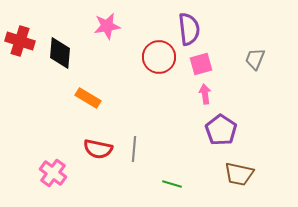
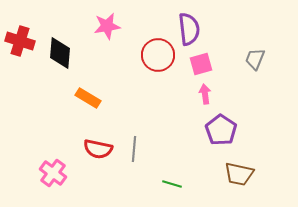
red circle: moved 1 px left, 2 px up
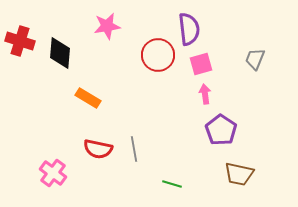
gray line: rotated 15 degrees counterclockwise
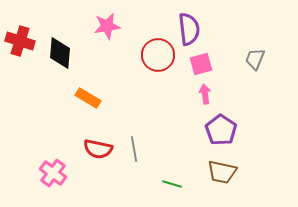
brown trapezoid: moved 17 px left, 2 px up
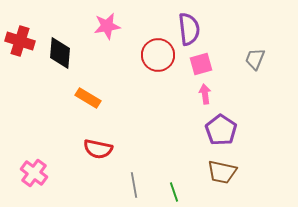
gray line: moved 36 px down
pink cross: moved 19 px left
green line: moved 2 px right, 8 px down; rotated 54 degrees clockwise
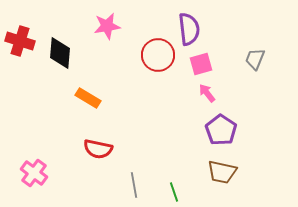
pink arrow: moved 2 px right, 1 px up; rotated 30 degrees counterclockwise
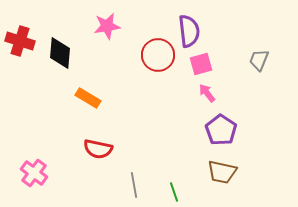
purple semicircle: moved 2 px down
gray trapezoid: moved 4 px right, 1 px down
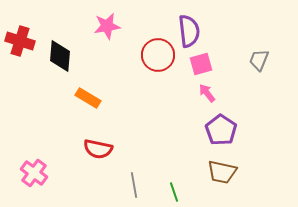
black diamond: moved 3 px down
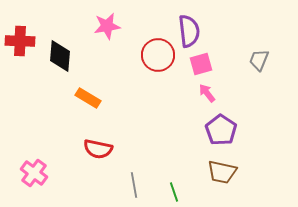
red cross: rotated 16 degrees counterclockwise
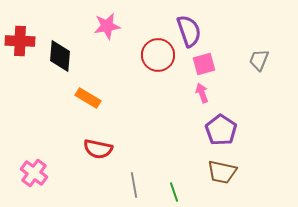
purple semicircle: rotated 12 degrees counterclockwise
pink square: moved 3 px right
pink arrow: moved 5 px left; rotated 18 degrees clockwise
